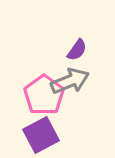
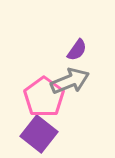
pink pentagon: moved 2 px down
purple square: moved 2 px left, 1 px up; rotated 24 degrees counterclockwise
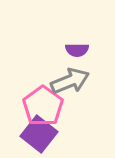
purple semicircle: rotated 55 degrees clockwise
pink pentagon: moved 1 px left, 9 px down
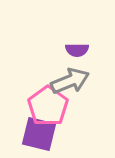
pink pentagon: moved 5 px right
purple square: rotated 24 degrees counterclockwise
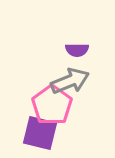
pink pentagon: moved 4 px right, 1 px up
purple square: moved 1 px right, 1 px up
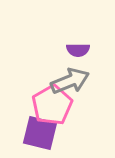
purple semicircle: moved 1 px right
pink pentagon: rotated 6 degrees clockwise
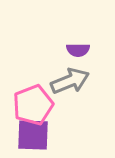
pink pentagon: moved 19 px left; rotated 9 degrees clockwise
purple square: moved 7 px left, 2 px down; rotated 12 degrees counterclockwise
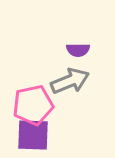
pink pentagon: rotated 9 degrees clockwise
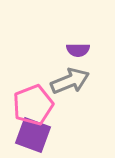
pink pentagon: rotated 9 degrees counterclockwise
purple square: rotated 18 degrees clockwise
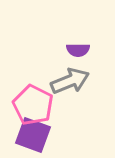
pink pentagon: rotated 24 degrees counterclockwise
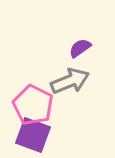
purple semicircle: moved 2 px right, 2 px up; rotated 145 degrees clockwise
